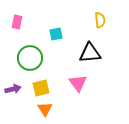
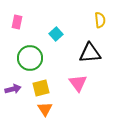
cyan square: rotated 32 degrees counterclockwise
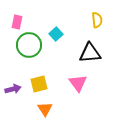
yellow semicircle: moved 3 px left
green circle: moved 1 px left, 13 px up
yellow square: moved 2 px left, 4 px up
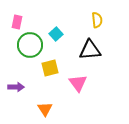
green circle: moved 1 px right
black triangle: moved 3 px up
yellow square: moved 11 px right, 16 px up
purple arrow: moved 3 px right, 2 px up; rotated 14 degrees clockwise
